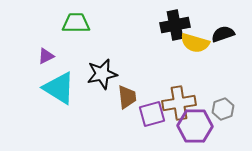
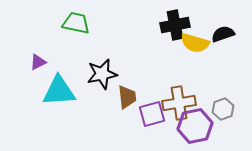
green trapezoid: rotated 12 degrees clockwise
purple triangle: moved 8 px left, 6 px down
cyan triangle: moved 3 px down; rotated 36 degrees counterclockwise
purple hexagon: rotated 12 degrees counterclockwise
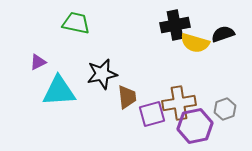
gray hexagon: moved 2 px right
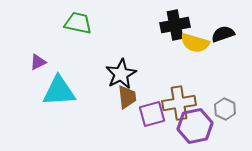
green trapezoid: moved 2 px right
black star: moved 19 px right; rotated 16 degrees counterclockwise
gray hexagon: rotated 15 degrees counterclockwise
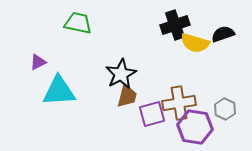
black cross: rotated 8 degrees counterclockwise
brown trapezoid: moved 1 px up; rotated 20 degrees clockwise
purple hexagon: moved 1 px down; rotated 20 degrees clockwise
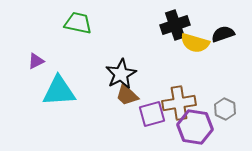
purple triangle: moved 2 px left, 1 px up
brown trapezoid: moved 1 px up; rotated 120 degrees clockwise
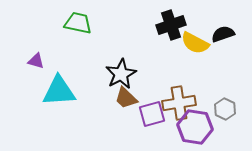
black cross: moved 4 px left
yellow semicircle: rotated 12 degrees clockwise
purple triangle: rotated 42 degrees clockwise
brown trapezoid: moved 1 px left, 3 px down
